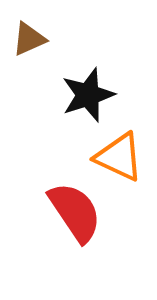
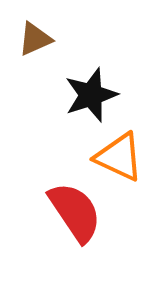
brown triangle: moved 6 px right
black star: moved 3 px right
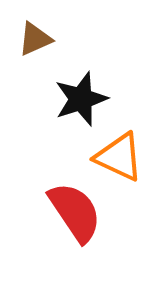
black star: moved 10 px left, 4 px down
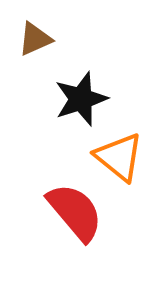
orange triangle: rotated 14 degrees clockwise
red semicircle: rotated 6 degrees counterclockwise
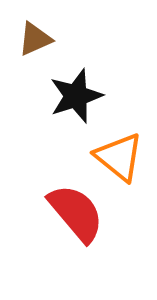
black star: moved 5 px left, 3 px up
red semicircle: moved 1 px right, 1 px down
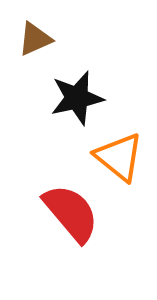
black star: moved 1 px right, 2 px down; rotated 6 degrees clockwise
red semicircle: moved 5 px left
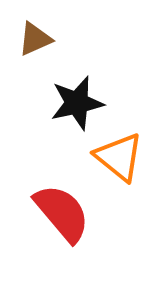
black star: moved 5 px down
red semicircle: moved 9 px left
